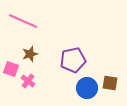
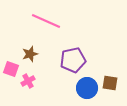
pink line: moved 23 px right
pink cross: rotated 24 degrees clockwise
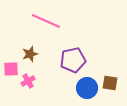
pink square: rotated 21 degrees counterclockwise
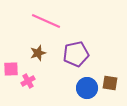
brown star: moved 8 px right, 1 px up
purple pentagon: moved 3 px right, 6 px up
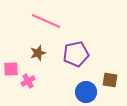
brown square: moved 3 px up
blue circle: moved 1 px left, 4 px down
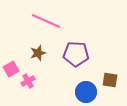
purple pentagon: rotated 15 degrees clockwise
pink square: rotated 28 degrees counterclockwise
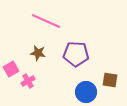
brown star: rotated 28 degrees clockwise
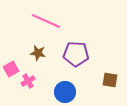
blue circle: moved 21 px left
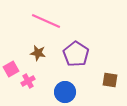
purple pentagon: rotated 30 degrees clockwise
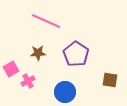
brown star: rotated 14 degrees counterclockwise
